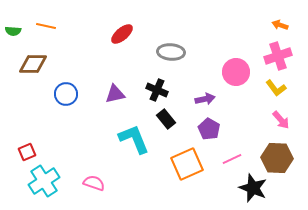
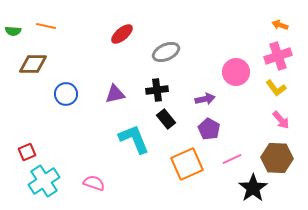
gray ellipse: moved 5 px left; rotated 28 degrees counterclockwise
black cross: rotated 30 degrees counterclockwise
black star: rotated 16 degrees clockwise
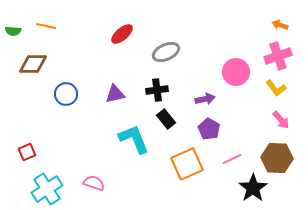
cyan cross: moved 3 px right, 8 px down
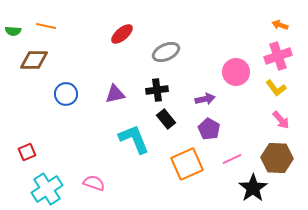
brown diamond: moved 1 px right, 4 px up
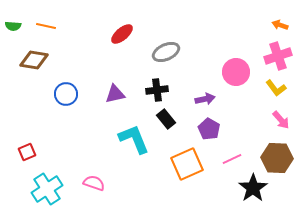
green semicircle: moved 5 px up
brown diamond: rotated 8 degrees clockwise
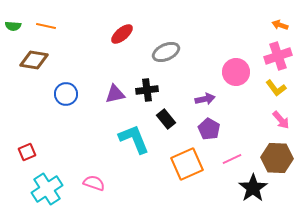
black cross: moved 10 px left
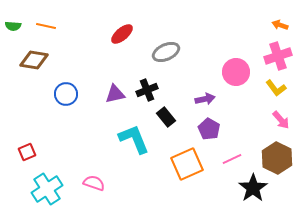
black cross: rotated 15 degrees counterclockwise
black rectangle: moved 2 px up
brown hexagon: rotated 24 degrees clockwise
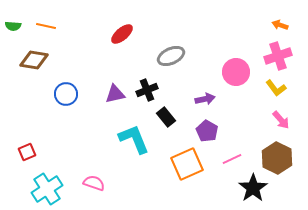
gray ellipse: moved 5 px right, 4 px down
purple pentagon: moved 2 px left, 2 px down
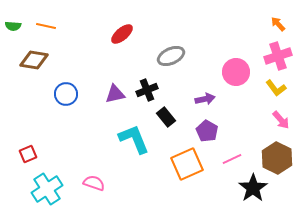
orange arrow: moved 2 px left, 1 px up; rotated 28 degrees clockwise
red square: moved 1 px right, 2 px down
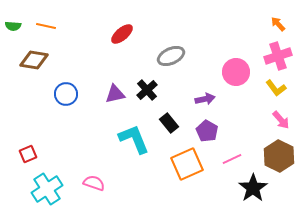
black cross: rotated 20 degrees counterclockwise
black rectangle: moved 3 px right, 6 px down
brown hexagon: moved 2 px right, 2 px up
